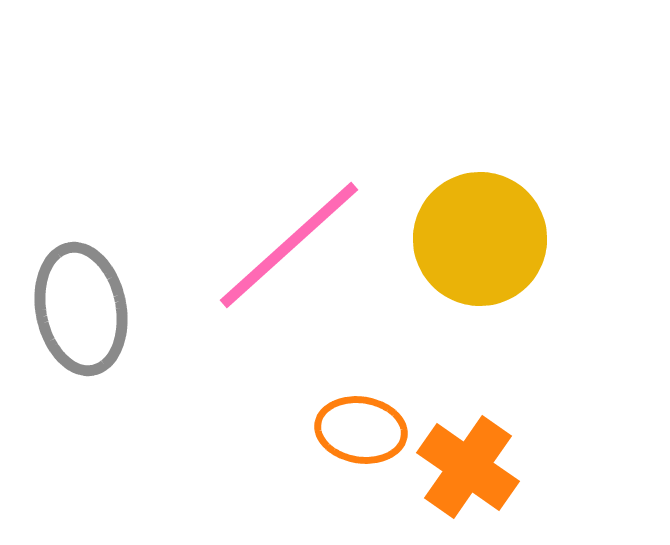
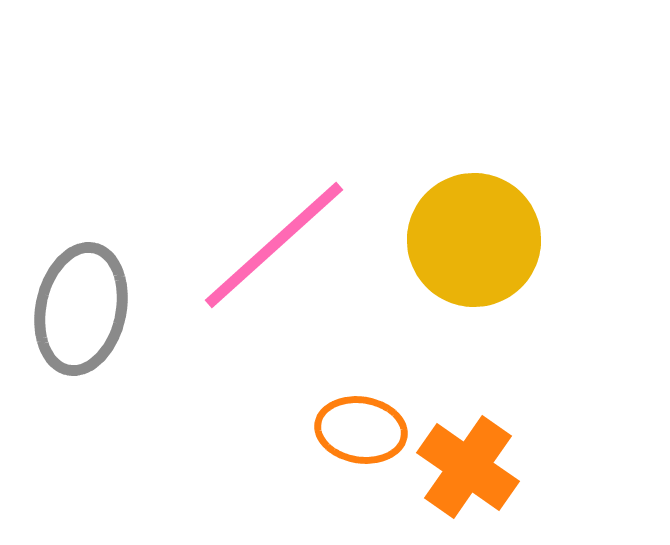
yellow circle: moved 6 px left, 1 px down
pink line: moved 15 px left
gray ellipse: rotated 23 degrees clockwise
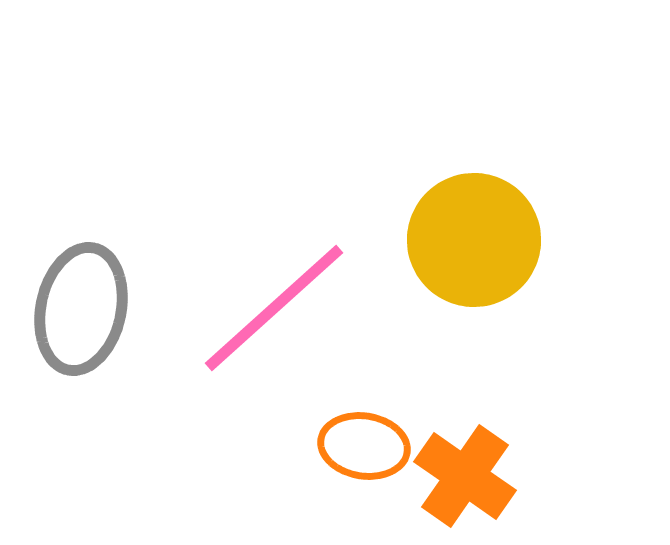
pink line: moved 63 px down
orange ellipse: moved 3 px right, 16 px down
orange cross: moved 3 px left, 9 px down
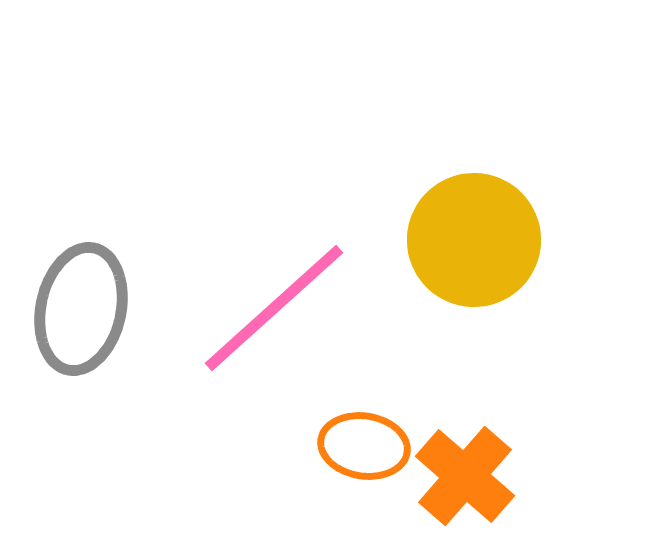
orange cross: rotated 6 degrees clockwise
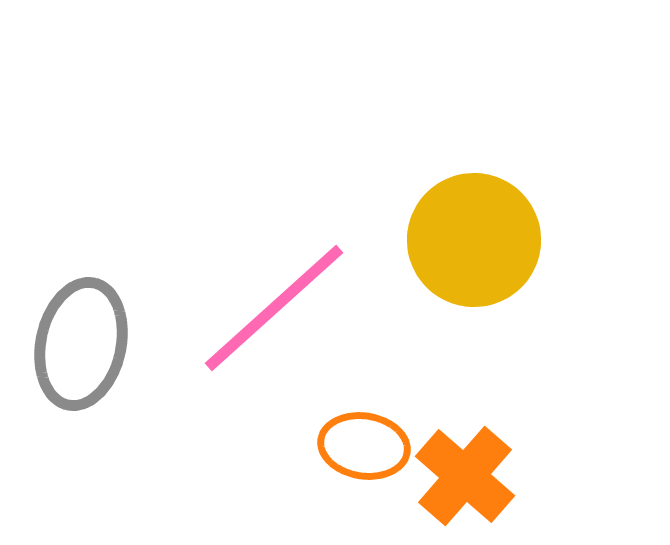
gray ellipse: moved 35 px down
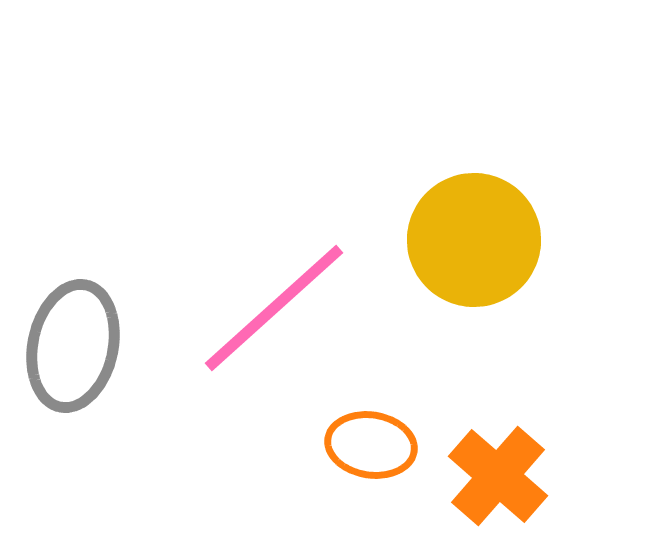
gray ellipse: moved 8 px left, 2 px down
orange ellipse: moved 7 px right, 1 px up
orange cross: moved 33 px right
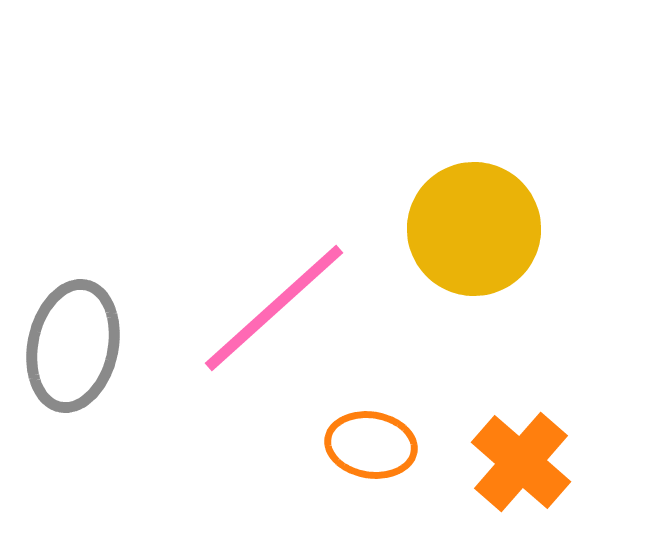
yellow circle: moved 11 px up
orange cross: moved 23 px right, 14 px up
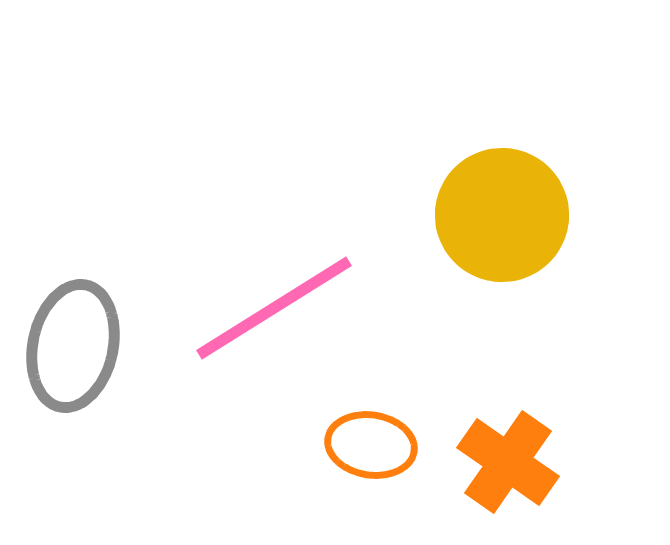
yellow circle: moved 28 px right, 14 px up
pink line: rotated 10 degrees clockwise
orange cross: moved 13 px left; rotated 6 degrees counterclockwise
